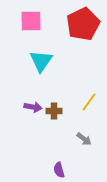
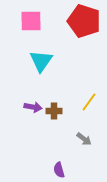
red pentagon: moved 1 px right, 3 px up; rotated 28 degrees counterclockwise
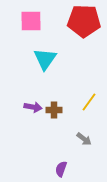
red pentagon: rotated 16 degrees counterclockwise
cyan triangle: moved 4 px right, 2 px up
brown cross: moved 1 px up
purple semicircle: moved 2 px right, 1 px up; rotated 35 degrees clockwise
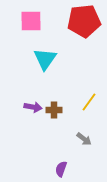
red pentagon: rotated 8 degrees counterclockwise
